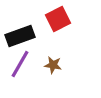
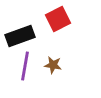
purple line: moved 5 px right, 2 px down; rotated 20 degrees counterclockwise
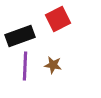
purple line: rotated 8 degrees counterclockwise
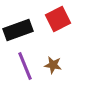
black rectangle: moved 2 px left, 6 px up
purple line: rotated 24 degrees counterclockwise
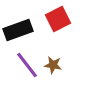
purple line: moved 2 px right, 1 px up; rotated 16 degrees counterclockwise
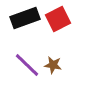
black rectangle: moved 7 px right, 12 px up
purple line: rotated 8 degrees counterclockwise
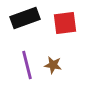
red square: moved 7 px right, 4 px down; rotated 20 degrees clockwise
purple line: rotated 32 degrees clockwise
